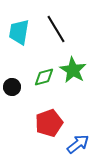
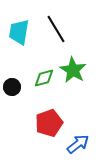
green diamond: moved 1 px down
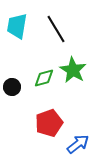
cyan trapezoid: moved 2 px left, 6 px up
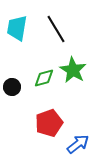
cyan trapezoid: moved 2 px down
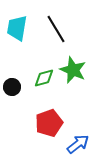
green star: rotated 8 degrees counterclockwise
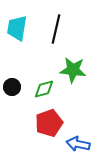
black line: rotated 44 degrees clockwise
green star: rotated 16 degrees counterclockwise
green diamond: moved 11 px down
blue arrow: rotated 130 degrees counterclockwise
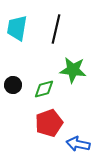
black circle: moved 1 px right, 2 px up
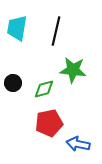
black line: moved 2 px down
black circle: moved 2 px up
red pentagon: rotated 8 degrees clockwise
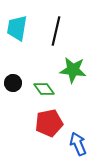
green diamond: rotated 70 degrees clockwise
blue arrow: rotated 55 degrees clockwise
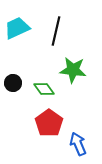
cyan trapezoid: rotated 56 degrees clockwise
red pentagon: rotated 24 degrees counterclockwise
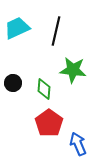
green diamond: rotated 40 degrees clockwise
